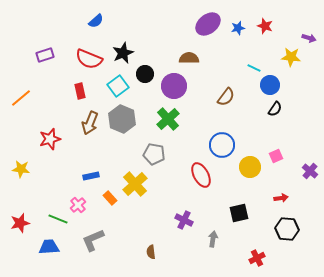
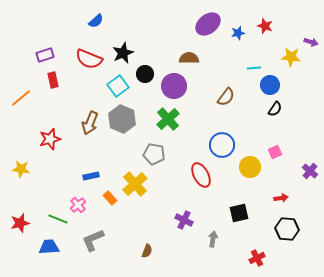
blue star at (238, 28): moved 5 px down
purple arrow at (309, 38): moved 2 px right, 4 px down
cyan line at (254, 68): rotated 32 degrees counterclockwise
red rectangle at (80, 91): moved 27 px left, 11 px up
pink square at (276, 156): moved 1 px left, 4 px up
brown semicircle at (151, 252): moved 4 px left, 1 px up; rotated 152 degrees counterclockwise
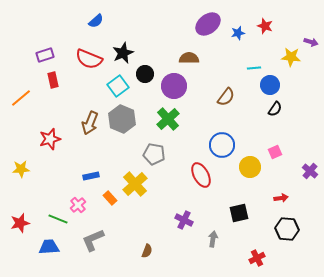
yellow star at (21, 169): rotated 12 degrees counterclockwise
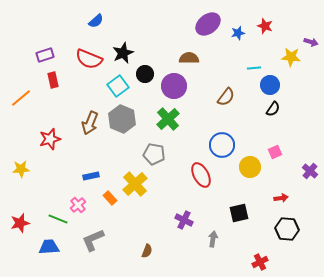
black semicircle at (275, 109): moved 2 px left
red cross at (257, 258): moved 3 px right, 4 px down
